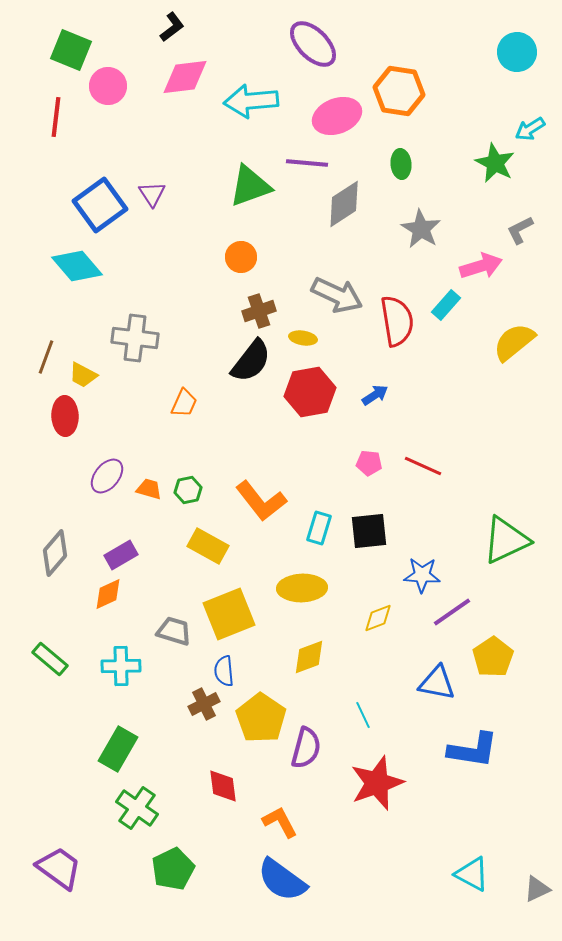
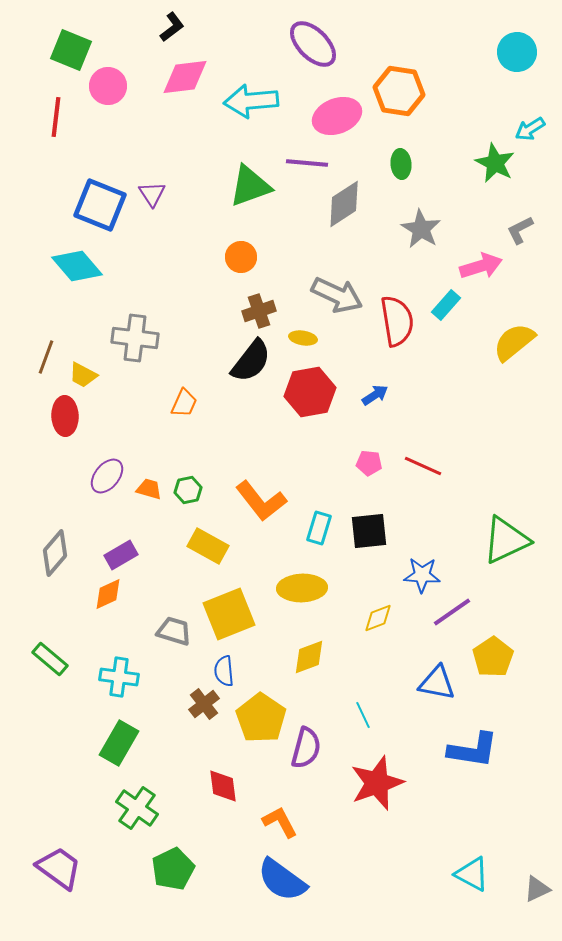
blue square at (100, 205): rotated 32 degrees counterclockwise
cyan cross at (121, 666): moved 2 px left, 11 px down; rotated 9 degrees clockwise
brown cross at (204, 704): rotated 12 degrees counterclockwise
green rectangle at (118, 749): moved 1 px right, 6 px up
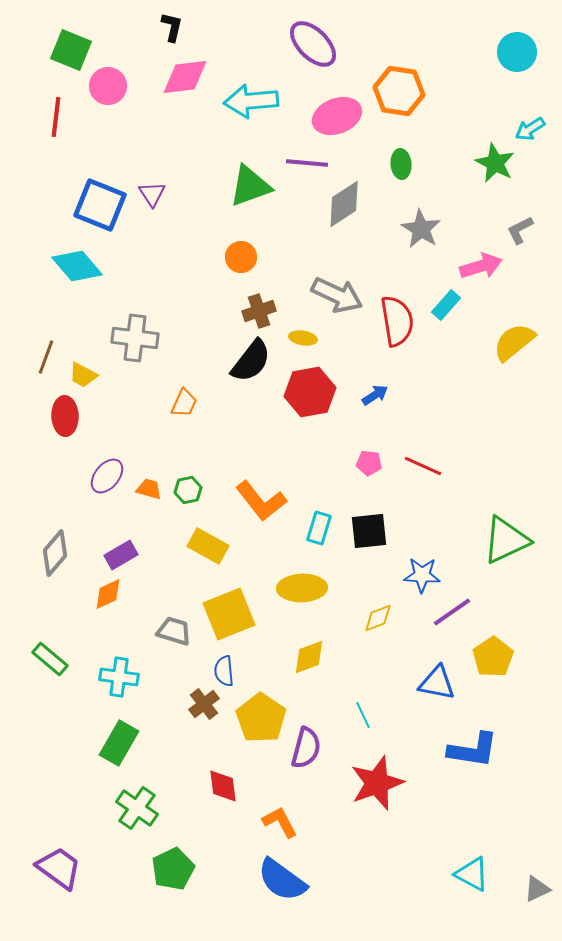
black L-shape at (172, 27): rotated 40 degrees counterclockwise
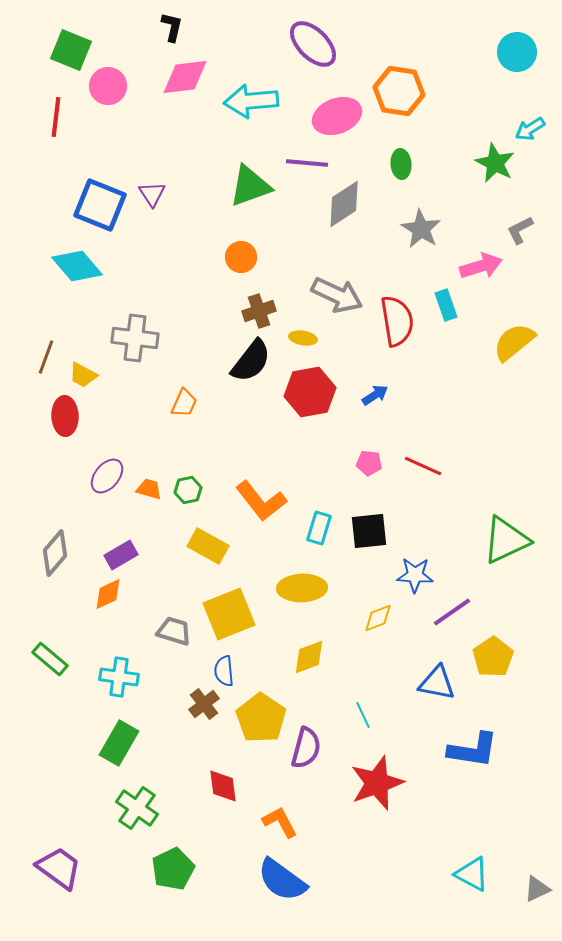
cyan rectangle at (446, 305): rotated 60 degrees counterclockwise
blue star at (422, 575): moved 7 px left
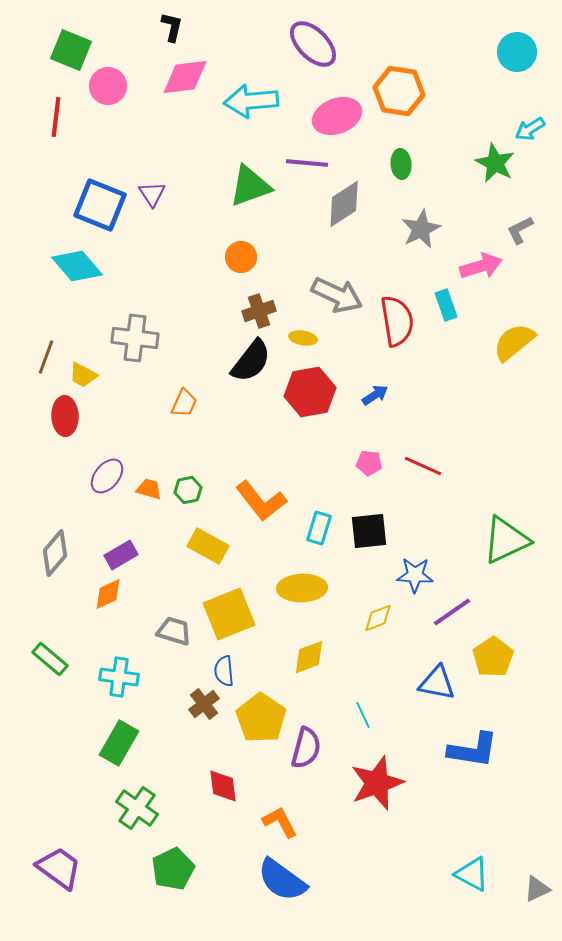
gray star at (421, 229): rotated 15 degrees clockwise
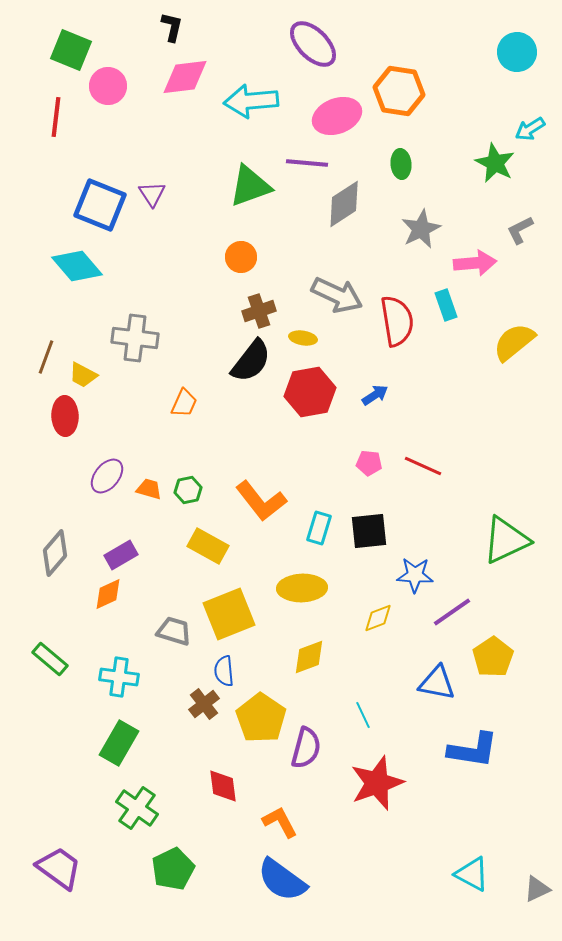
pink arrow at (481, 266): moved 6 px left, 3 px up; rotated 12 degrees clockwise
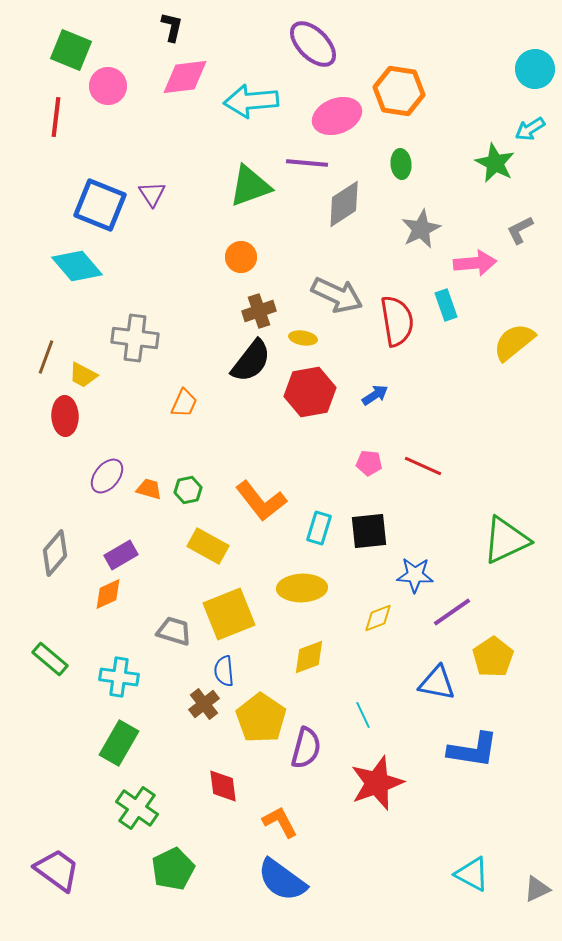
cyan circle at (517, 52): moved 18 px right, 17 px down
purple trapezoid at (59, 868): moved 2 px left, 2 px down
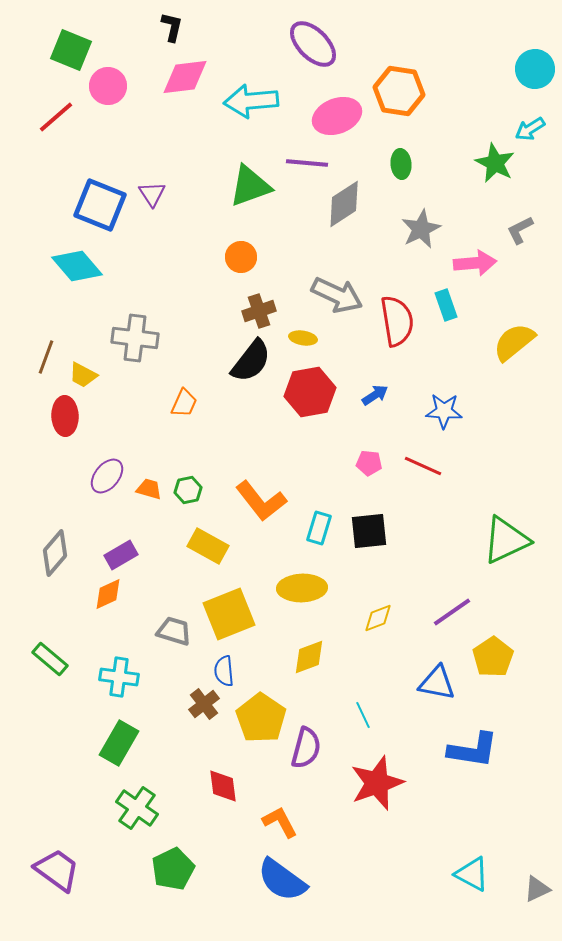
red line at (56, 117): rotated 42 degrees clockwise
blue star at (415, 575): moved 29 px right, 164 px up
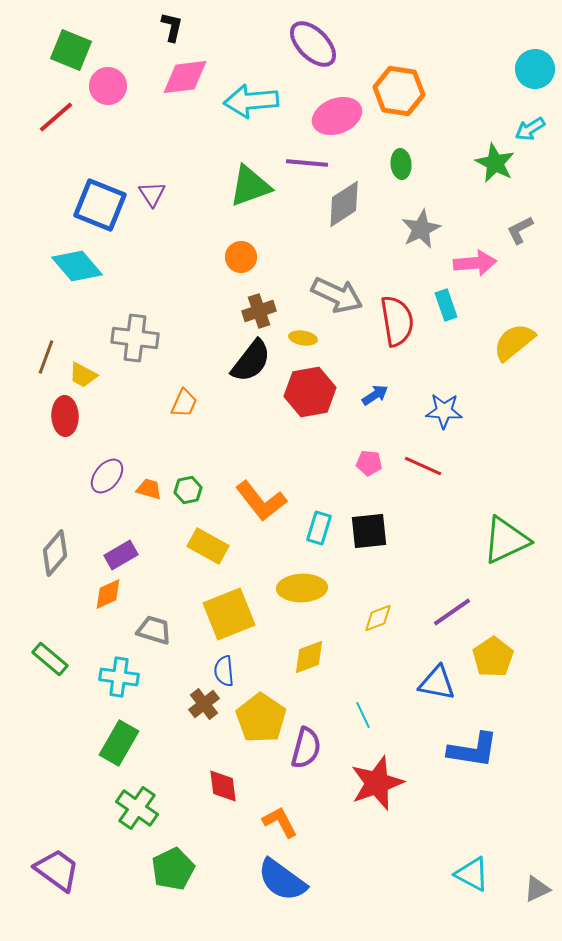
gray trapezoid at (174, 631): moved 20 px left, 1 px up
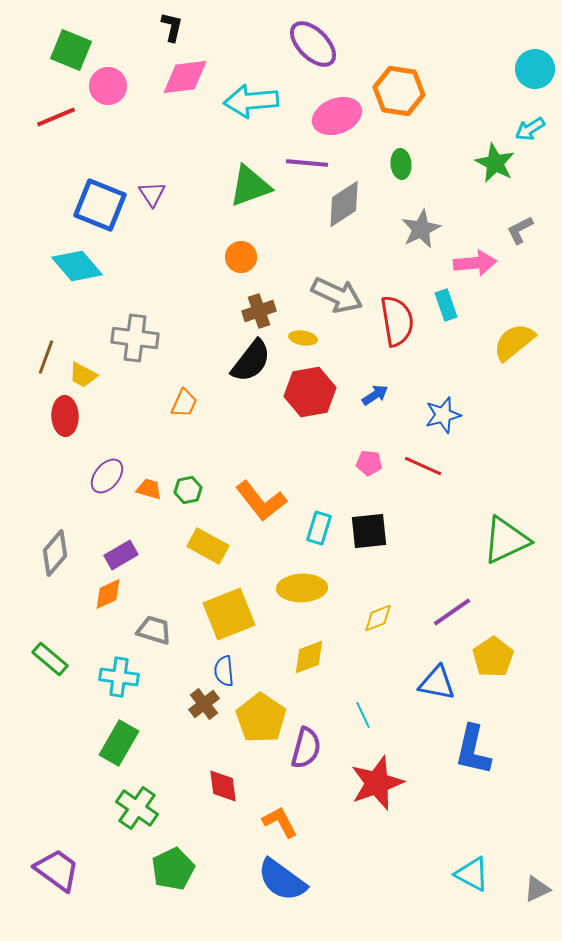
red line at (56, 117): rotated 18 degrees clockwise
blue star at (444, 411): moved 1 px left, 4 px down; rotated 18 degrees counterclockwise
blue L-shape at (473, 750): rotated 94 degrees clockwise
